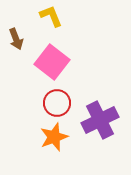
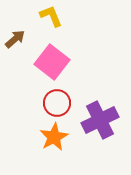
brown arrow: moved 1 px left; rotated 110 degrees counterclockwise
orange star: rotated 8 degrees counterclockwise
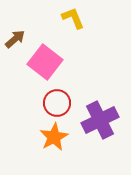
yellow L-shape: moved 22 px right, 2 px down
pink square: moved 7 px left
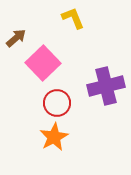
brown arrow: moved 1 px right, 1 px up
pink square: moved 2 px left, 1 px down; rotated 8 degrees clockwise
purple cross: moved 6 px right, 34 px up; rotated 12 degrees clockwise
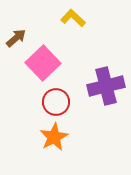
yellow L-shape: rotated 25 degrees counterclockwise
red circle: moved 1 px left, 1 px up
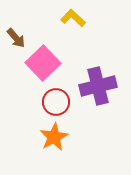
brown arrow: rotated 90 degrees clockwise
purple cross: moved 8 px left
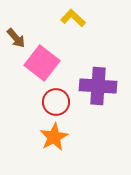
pink square: moved 1 px left; rotated 8 degrees counterclockwise
purple cross: rotated 18 degrees clockwise
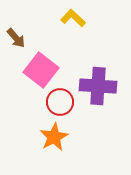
pink square: moved 1 px left, 7 px down
red circle: moved 4 px right
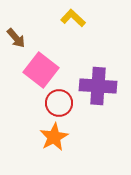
red circle: moved 1 px left, 1 px down
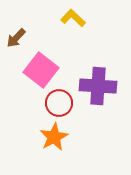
brown arrow: rotated 85 degrees clockwise
